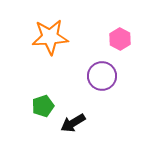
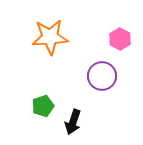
black arrow: moved 1 px up; rotated 40 degrees counterclockwise
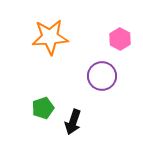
green pentagon: moved 2 px down
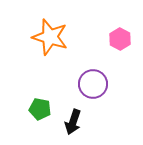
orange star: rotated 21 degrees clockwise
purple circle: moved 9 px left, 8 px down
green pentagon: moved 3 px left, 1 px down; rotated 30 degrees clockwise
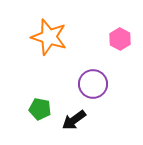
orange star: moved 1 px left
black arrow: moved 1 px right, 2 px up; rotated 35 degrees clockwise
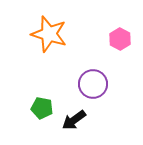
orange star: moved 3 px up
green pentagon: moved 2 px right, 1 px up
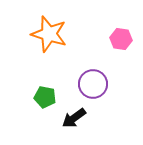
pink hexagon: moved 1 px right; rotated 20 degrees counterclockwise
green pentagon: moved 3 px right, 11 px up
black arrow: moved 2 px up
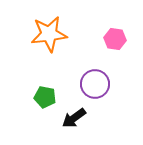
orange star: rotated 24 degrees counterclockwise
pink hexagon: moved 6 px left
purple circle: moved 2 px right
